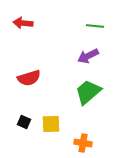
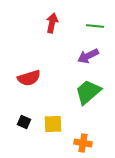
red arrow: moved 29 px right; rotated 96 degrees clockwise
yellow square: moved 2 px right
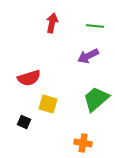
green trapezoid: moved 8 px right, 7 px down
yellow square: moved 5 px left, 20 px up; rotated 18 degrees clockwise
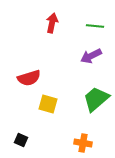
purple arrow: moved 3 px right
black square: moved 3 px left, 18 px down
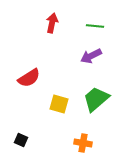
red semicircle: rotated 15 degrees counterclockwise
yellow square: moved 11 px right
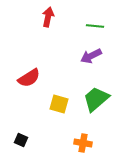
red arrow: moved 4 px left, 6 px up
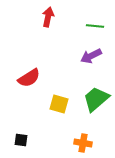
black square: rotated 16 degrees counterclockwise
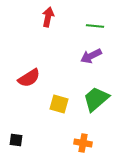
black square: moved 5 px left
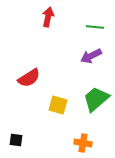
green line: moved 1 px down
yellow square: moved 1 px left, 1 px down
